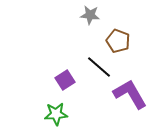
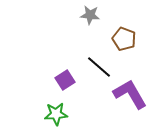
brown pentagon: moved 6 px right, 2 px up
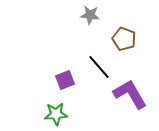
black line: rotated 8 degrees clockwise
purple square: rotated 12 degrees clockwise
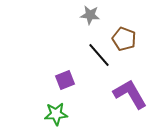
black line: moved 12 px up
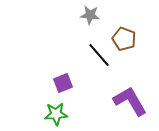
purple square: moved 2 px left, 3 px down
purple L-shape: moved 7 px down
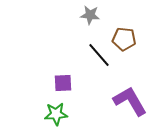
brown pentagon: rotated 15 degrees counterclockwise
purple square: rotated 18 degrees clockwise
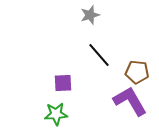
gray star: rotated 24 degrees counterclockwise
brown pentagon: moved 13 px right, 33 px down
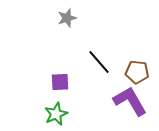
gray star: moved 23 px left, 3 px down
black line: moved 7 px down
purple square: moved 3 px left, 1 px up
green star: rotated 20 degrees counterclockwise
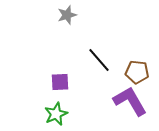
gray star: moved 3 px up
black line: moved 2 px up
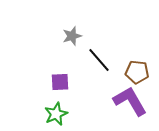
gray star: moved 5 px right, 21 px down
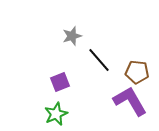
purple square: rotated 18 degrees counterclockwise
